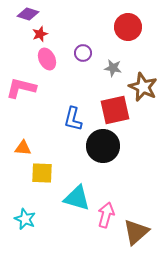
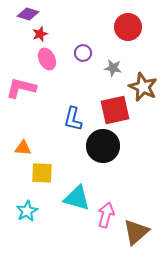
cyan star: moved 2 px right, 8 px up; rotated 20 degrees clockwise
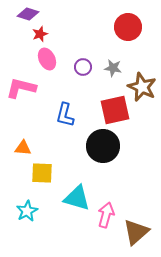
purple circle: moved 14 px down
brown star: moved 1 px left
blue L-shape: moved 8 px left, 4 px up
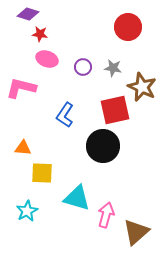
red star: rotated 28 degrees clockwise
pink ellipse: rotated 45 degrees counterclockwise
blue L-shape: rotated 20 degrees clockwise
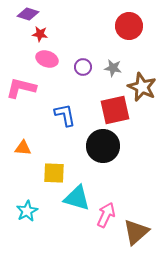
red circle: moved 1 px right, 1 px up
blue L-shape: rotated 135 degrees clockwise
yellow square: moved 12 px right
pink arrow: rotated 10 degrees clockwise
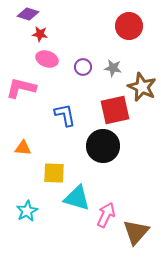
brown triangle: rotated 8 degrees counterclockwise
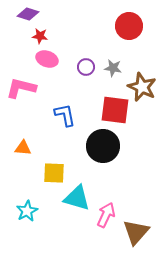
red star: moved 2 px down
purple circle: moved 3 px right
red square: rotated 20 degrees clockwise
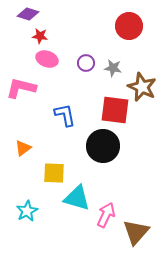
purple circle: moved 4 px up
orange triangle: rotated 42 degrees counterclockwise
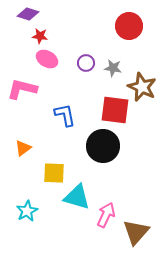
pink ellipse: rotated 10 degrees clockwise
pink L-shape: moved 1 px right, 1 px down
cyan triangle: moved 1 px up
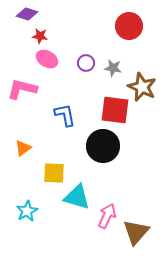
purple diamond: moved 1 px left
pink arrow: moved 1 px right, 1 px down
